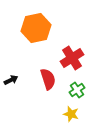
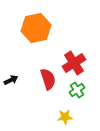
red cross: moved 2 px right, 5 px down
yellow star: moved 6 px left, 3 px down; rotated 21 degrees counterclockwise
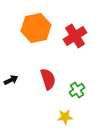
red cross: moved 1 px right, 27 px up
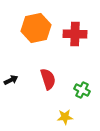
red cross: moved 2 px up; rotated 35 degrees clockwise
green cross: moved 5 px right; rotated 28 degrees counterclockwise
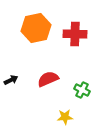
red semicircle: rotated 95 degrees counterclockwise
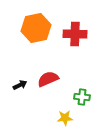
black arrow: moved 9 px right, 5 px down
green cross: moved 7 px down; rotated 21 degrees counterclockwise
yellow star: moved 1 px down
